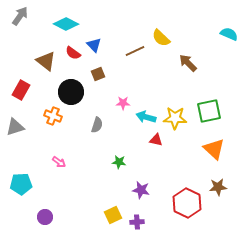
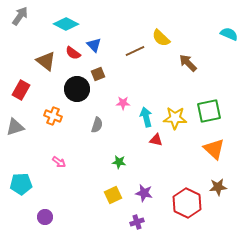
black circle: moved 6 px right, 3 px up
cyan arrow: rotated 60 degrees clockwise
purple star: moved 3 px right, 3 px down
yellow square: moved 20 px up
purple cross: rotated 16 degrees counterclockwise
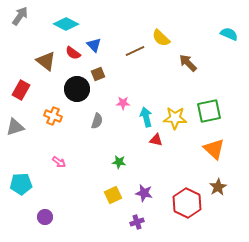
gray semicircle: moved 4 px up
brown star: rotated 24 degrees counterclockwise
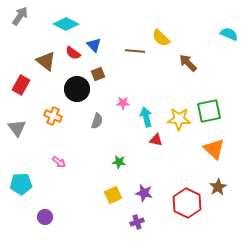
brown line: rotated 30 degrees clockwise
red rectangle: moved 5 px up
yellow star: moved 4 px right, 1 px down
gray triangle: moved 2 px right, 1 px down; rotated 48 degrees counterclockwise
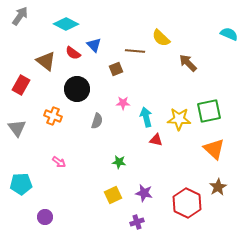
brown square: moved 18 px right, 5 px up
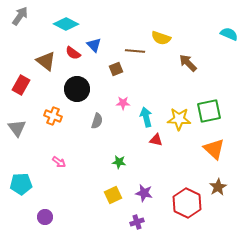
yellow semicircle: rotated 24 degrees counterclockwise
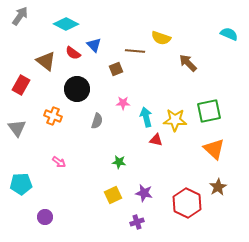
yellow star: moved 4 px left, 1 px down
